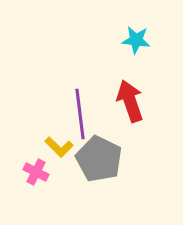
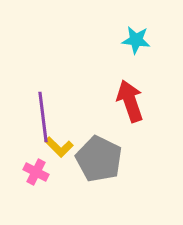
purple line: moved 37 px left, 3 px down
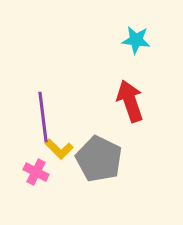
yellow L-shape: moved 2 px down
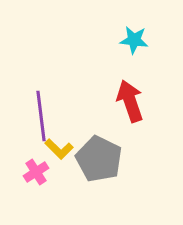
cyan star: moved 2 px left
purple line: moved 2 px left, 1 px up
pink cross: rotated 30 degrees clockwise
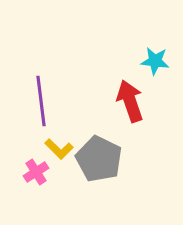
cyan star: moved 21 px right, 21 px down
purple line: moved 15 px up
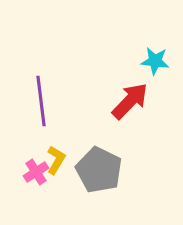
red arrow: rotated 63 degrees clockwise
yellow L-shape: moved 3 px left, 11 px down; rotated 104 degrees counterclockwise
gray pentagon: moved 11 px down
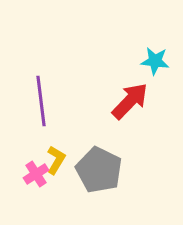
pink cross: moved 2 px down
